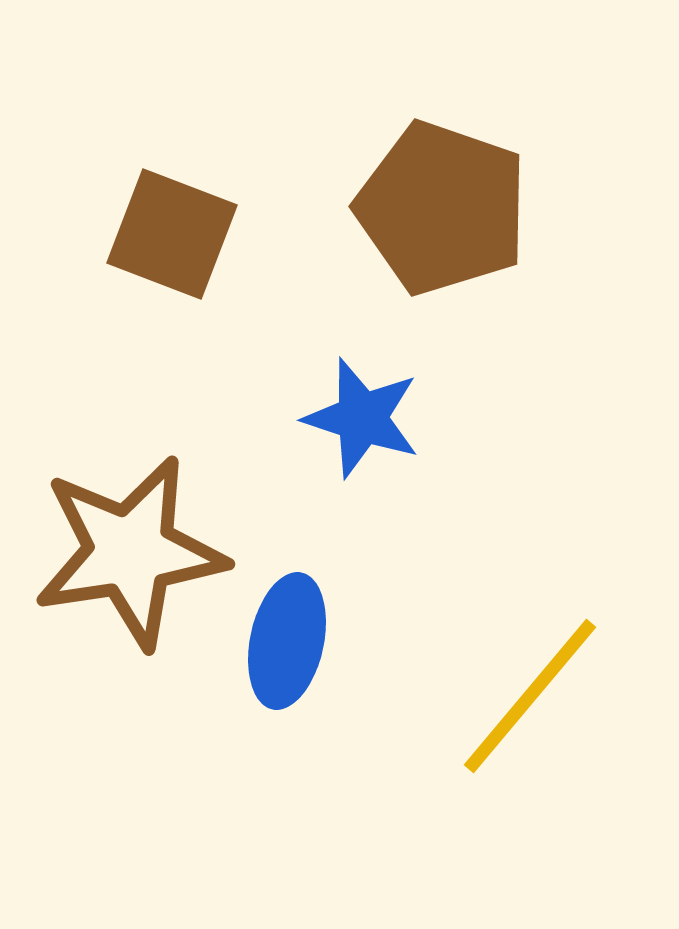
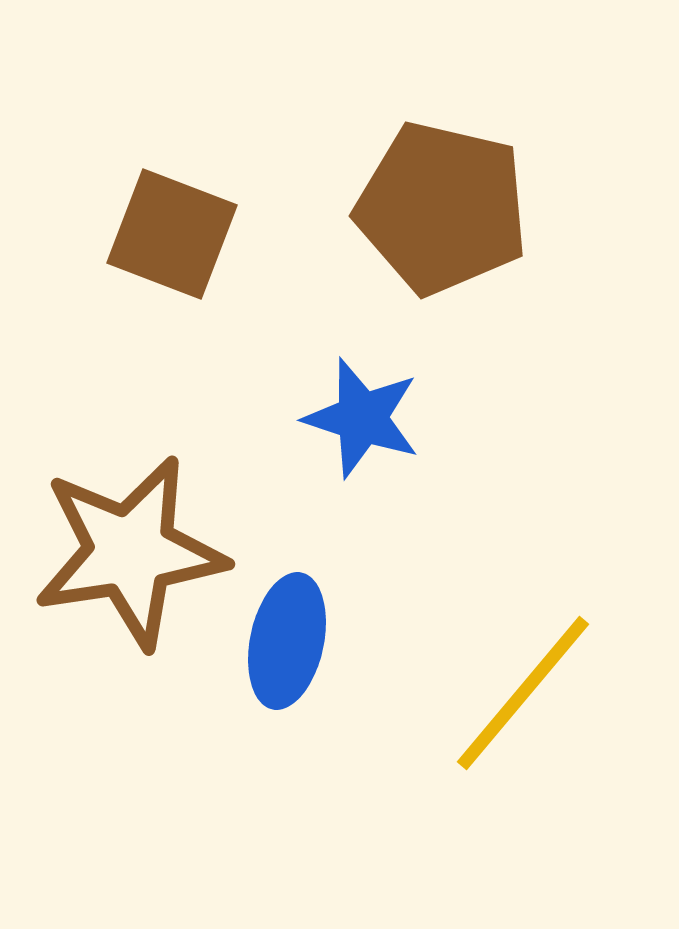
brown pentagon: rotated 6 degrees counterclockwise
yellow line: moved 7 px left, 3 px up
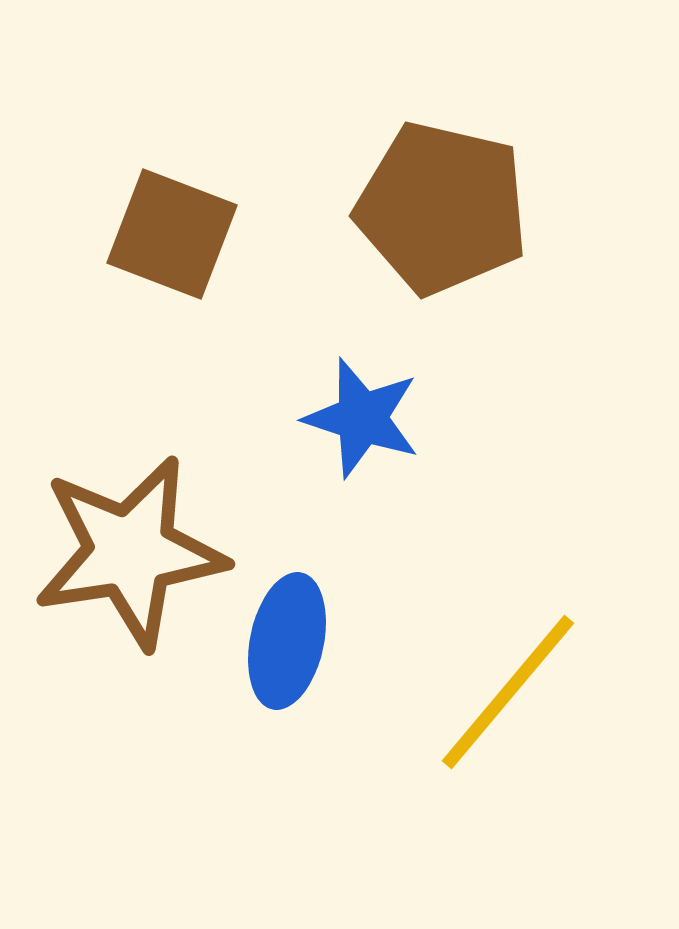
yellow line: moved 15 px left, 1 px up
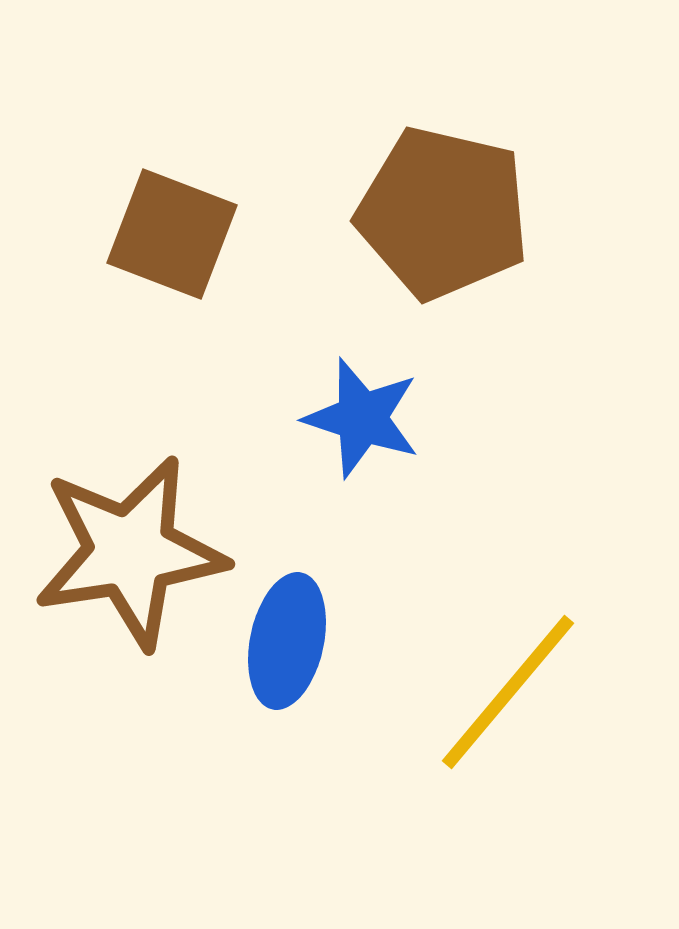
brown pentagon: moved 1 px right, 5 px down
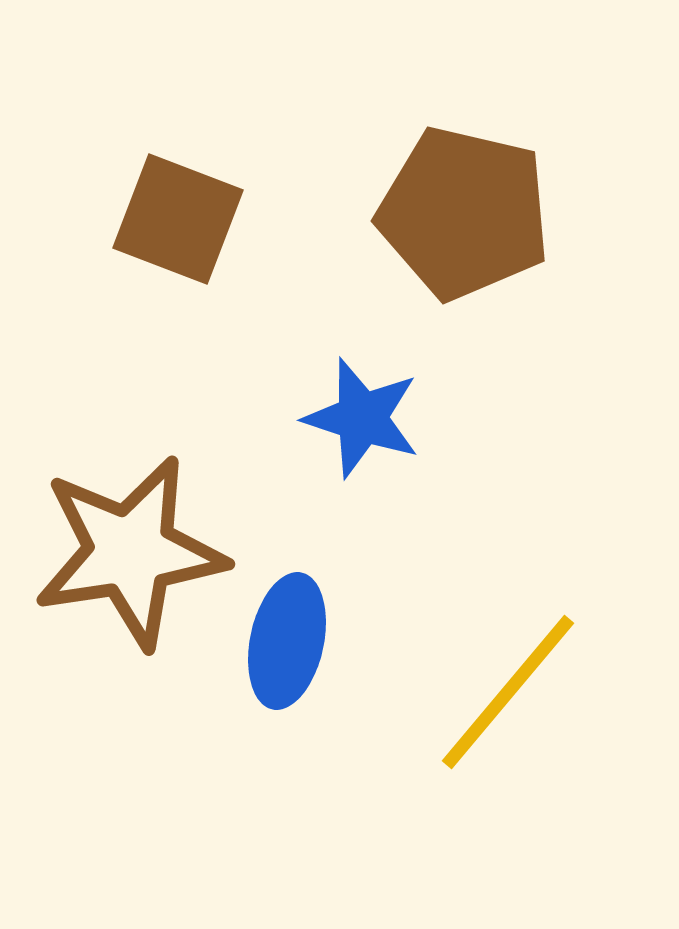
brown pentagon: moved 21 px right
brown square: moved 6 px right, 15 px up
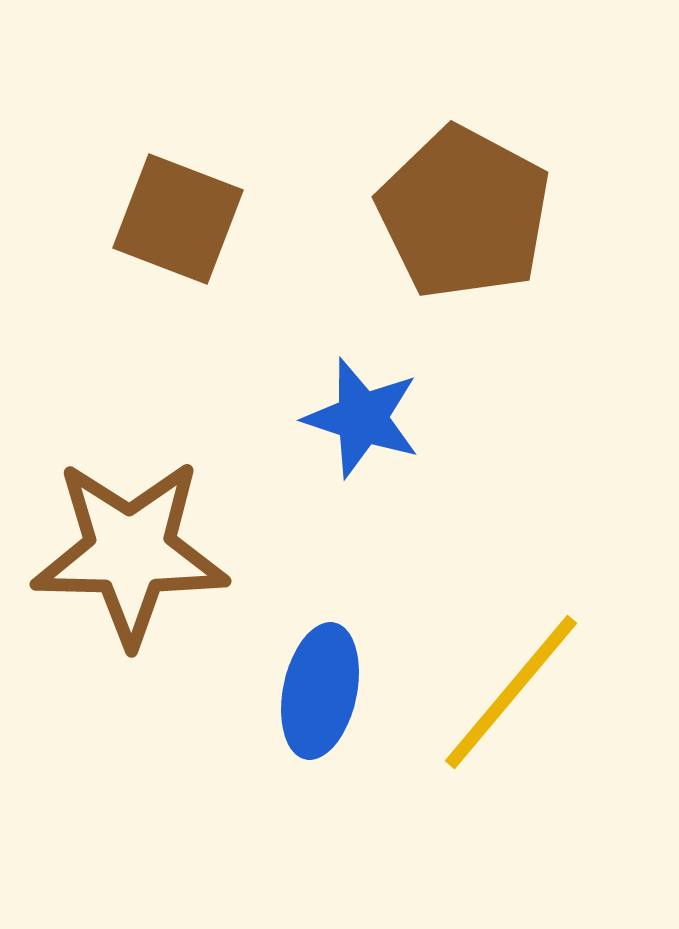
brown pentagon: rotated 15 degrees clockwise
brown star: rotated 10 degrees clockwise
blue ellipse: moved 33 px right, 50 px down
yellow line: moved 3 px right
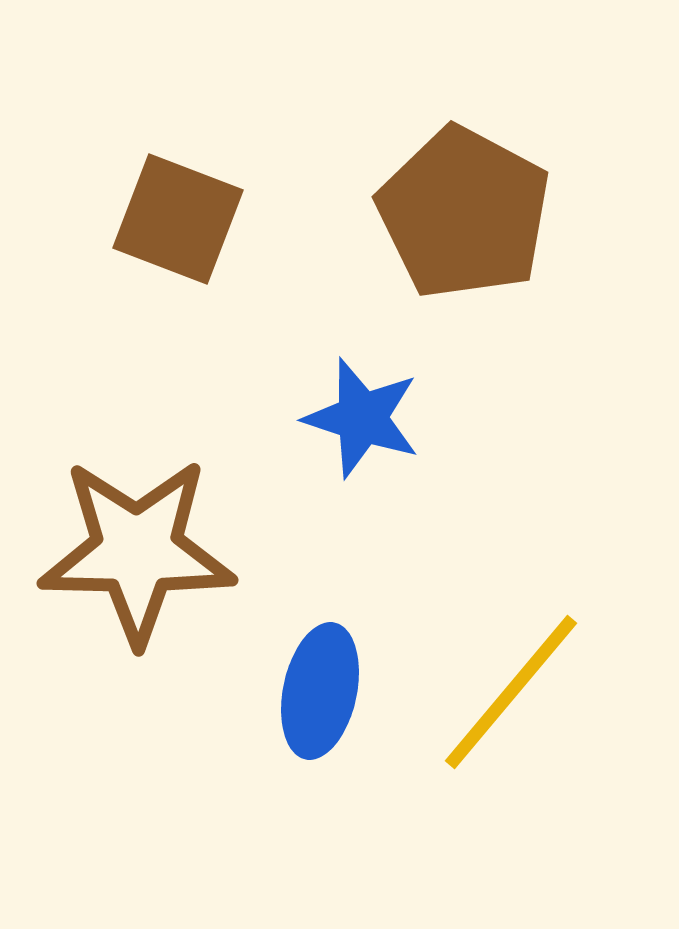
brown star: moved 7 px right, 1 px up
